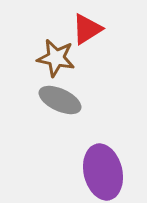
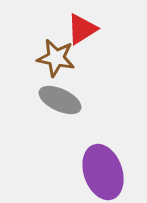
red triangle: moved 5 px left
purple ellipse: rotated 6 degrees counterclockwise
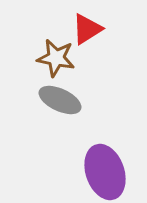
red triangle: moved 5 px right
purple ellipse: moved 2 px right
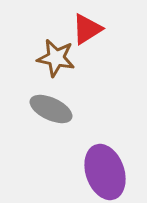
gray ellipse: moved 9 px left, 9 px down
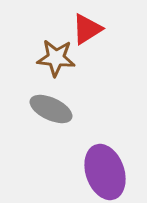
brown star: rotated 6 degrees counterclockwise
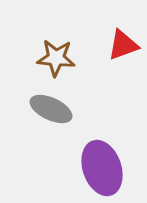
red triangle: moved 36 px right, 16 px down; rotated 12 degrees clockwise
purple ellipse: moved 3 px left, 4 px up
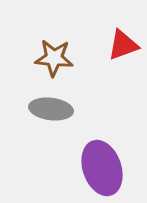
brown star: moved 2 px left
gray ellipse: rotated 18 degrees counterclockwise
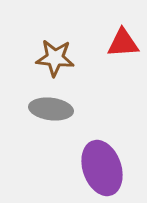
red triangle: moved 2 px up; rotated 16 degrees clockwise
brown star: moved 1 px right
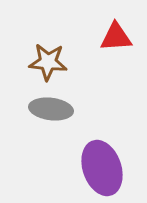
red triangle: moved 7 px left, 6 px up
brown star: moved 7 px left, 4 px down
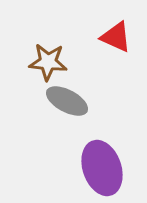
red triangle: rotated 28 degrees clockwise
gray ellipse: moved 16 px right, 8 px up; rotated 21 degrees clockwise
